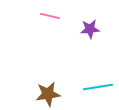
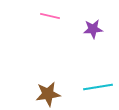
purple star: moved 3 px right
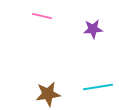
pink line: moved 8 px left
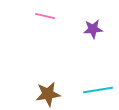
pink line: moved 3 px right
cyan line: moved 3 px down
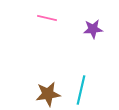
pink line: moved 2 px right, 2 px down
cyan line: moved 17 px left; rotated 68 degrees counterclockwise
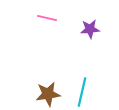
purple star: moved 3 px left
cyan line: moved 1 px right, 2 px down
